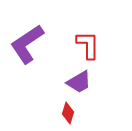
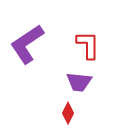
purple trapezoid: rotated 36 degrees clockwise
red diamond: rotated 10 degrees clockwise
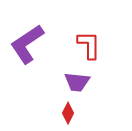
red L-shape: moved 1 px right
purple trapezoid: moved 2 px left
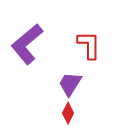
purple L-shape: rotated 6 degrees counterclockwise
purple trapezoid: moved 7 px left, 2 px down; rotated 116 degrees clockwise
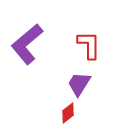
purple trapezoid: moved 9 px right
red diamond: rotated 25 degrees clockwise
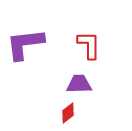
purple L-shape: moved 2 px left; rotated 33 degrees clockwise
purple trapezoid: rotated 56 degrees clockwise
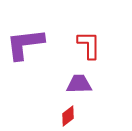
red diamond: moved 3 px down
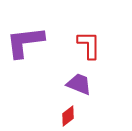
purple L-shape: moved 2 px up
purple trapezoid: rotated 24 degrees clockwise
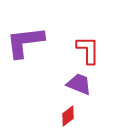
red L-shape: moved 1 px left, 5 px down
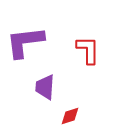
purple trapezoid: moved 34 px left, 3 px down; rotated 108 degrees counterclockwise
red diamond: moved 2 px right; rotated 20 degrees clockwise
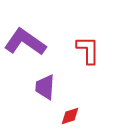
purple L-shape: rotated 42 degrees clockwise
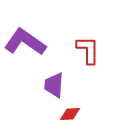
purple trapezoid: moved 9 px right, 2 px up
red diamond: moved 2 px up; rotated 15 degrees clockwise
